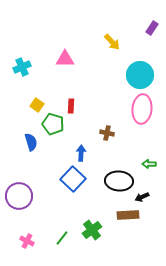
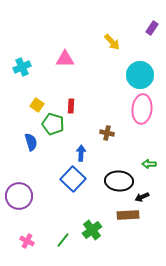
green line: moved 1 px right, 2 px down
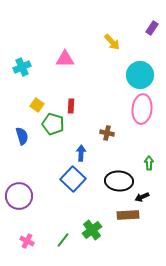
blue semicircle: moved 9 px left, 6 px up
green arrow: moved 1 px up; rotated 88 degrees clockwise
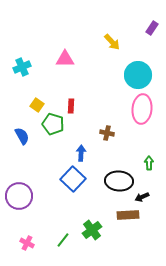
cyan circle: moved 2 px left
blue semicircle: rotated 12 degrees counterclockwise
pink cross: moved 2 px down
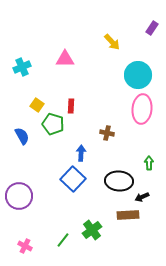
pink cross: moved 2 px left, 3 px down
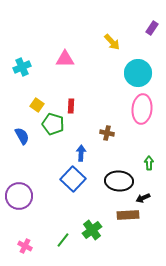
cyan circle: moved 2 px up
black arrow: moved 1 px right, 1 px down
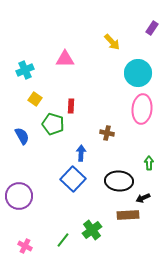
cyan cross: moved 3 px right, 3 px down
yellow square: moved 2 px left, 6 px up
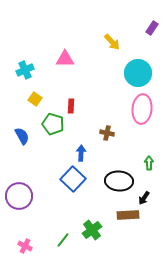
black arrow: moved 1 px right; rotated 32 degrees counterclockwise
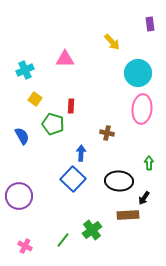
purple rectangle: moved 2 px left, 4 px up; rotated 40 degrees counterclockwise
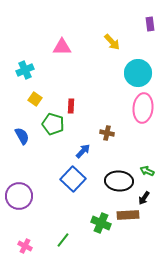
pink triangle: moved 3 px left, 12 px up
pink ellipse: moved 1 px right, 1 px up
blue arrow: moved 2 px right, 2 px up; rotated 42 degrees clockwise
green arrow: moved 2 px left, 8 px down; rotated 64 degrees counterclockwise
green cross: moved 9 px right, 7 px up; rotated 30 degrees counterclockwise
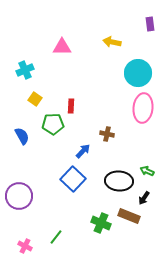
yellow arrow: rotated 144 degrees clockwise
green pentagon: rotated 20 degrees counterclockwise
brown cross: moved 1 px down
brown rectangle: moved 1 px right, 1 px down; rotated 25 degrees clockwise
green line: moved 7 px left, 3 px up
